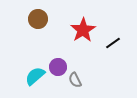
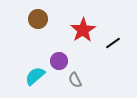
purple circle: moved 1 px right, 6 px up
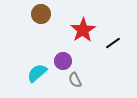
brown circle: moved 3 px right, 5 px up
purple circle: moved 4 px right
cyan semicircle: moved 2 px right, 3 px up
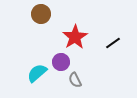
red star: moved 8 px left, 7 px down
purple circle: moved 2 px left, 1 px down
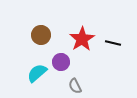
brown circle: moved 21 px down
red star: moved 7 px right, 2 px down
black line: rotated 49 degrees clockwise
gray semicircle: moved 6 px down
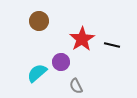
brown circle: moved 2 px left, 14 px up
black line: moved 1 px left, 2 px down
gray semicircle: moved 1 px right
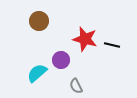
red star: moved 3 px right; rotated 25 degrees counterclockwise
purple circle: moved 2 px up
